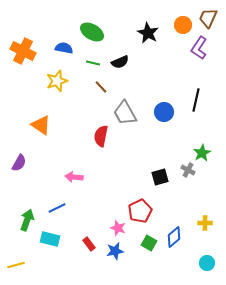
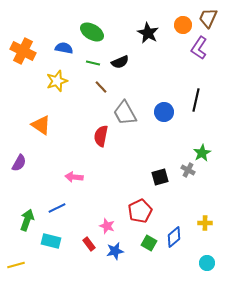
pink star: moved 11 px left, 2 px up
cyan rectangle: moved 1 px right, 2 px down
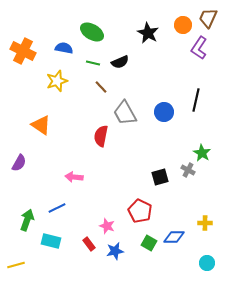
green star: rotated 12 degrees counterclockwise
red pentagon: rotated 20 degrees counterclockwise
blue diamond: rotated 40 degrees clockwise
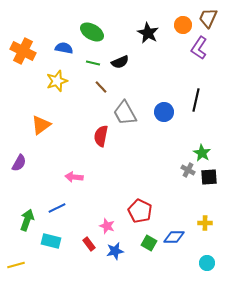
orange triangle: rotated 50 degrees clockwise
black square: moved 49 px right; rotated 12 degrees clockwise
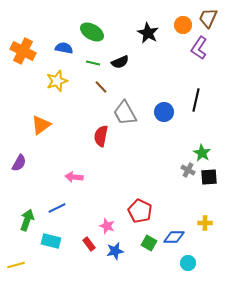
cyan circle: moved 19 px left
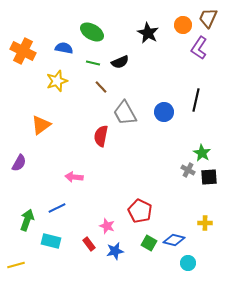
blue diamond: moved 3 px down; rotated 15 degrees clockwise
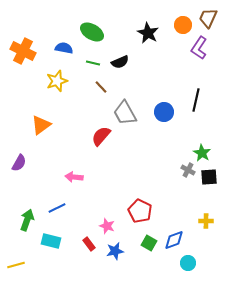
red semicircle: rotated 30 degrees clockwise
yellow cross: moved 1 px right, 2 px up
blue diamond: rotated 35 degrees counterclockwise
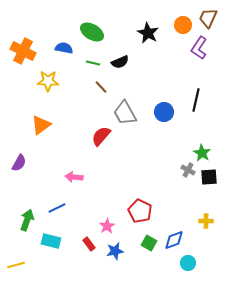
yellow star: moved 9 px left; rotated 20 degrees clockwise
pink star: rotated 21 degrees clockwise
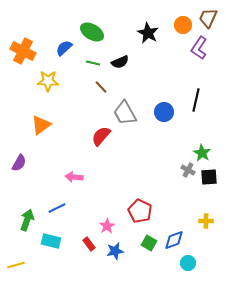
blue semicircle: rotated 54 degrees counterclockwise
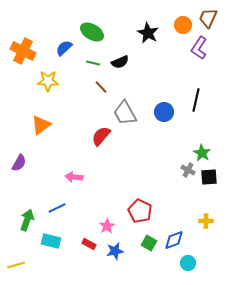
red rectangle: rotated 24 degrees counterclockwise
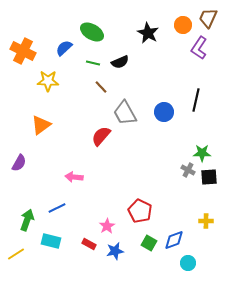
green star: rotated 30 degrees counterclockwise
yellow line: moved 11 px up; rotated 18 degrees counterclockwise
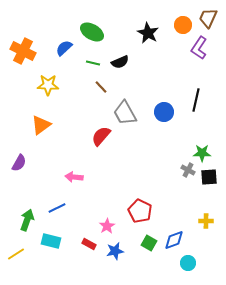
yellow star: moved 4 px down
